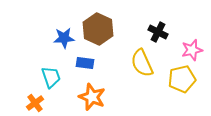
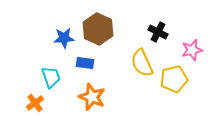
yellow pentagon: moved 8 px left
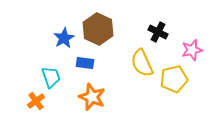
blue star: rotated 25 degrees counterclockwise
orange cross: moved 1 px right, 2 px up
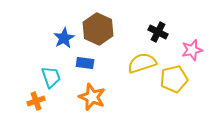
yellow semicircle: rotated 96 degrees clockwise
orange cross: rotated 18 degrees clockwise
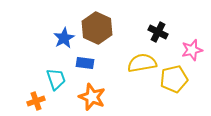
brown hexagon: moved 1 px left, 1 px up
yellow semicircle: rotated 8 degrees clockwise
cyan trapezoid: moved 5 px right, 2 px down
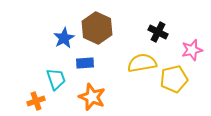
blue rectangle: rotated 12 degrees counterclockwise
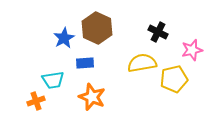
cyan trapezoid: moved 3 px left, 1 px down; rotated 100 degrees clockwise
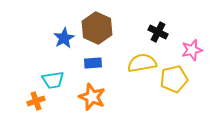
blue rectangle: moved 8 px right
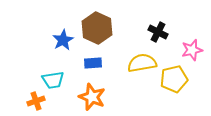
blue star: moved 1 px left, 2 px down
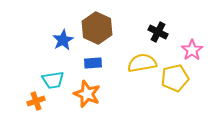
pink star: rotated 20 degrees counterclockwise
yellow pentagon: moved 1 px right, 1 px up
orange star: moved 5 px left, 3 px up
